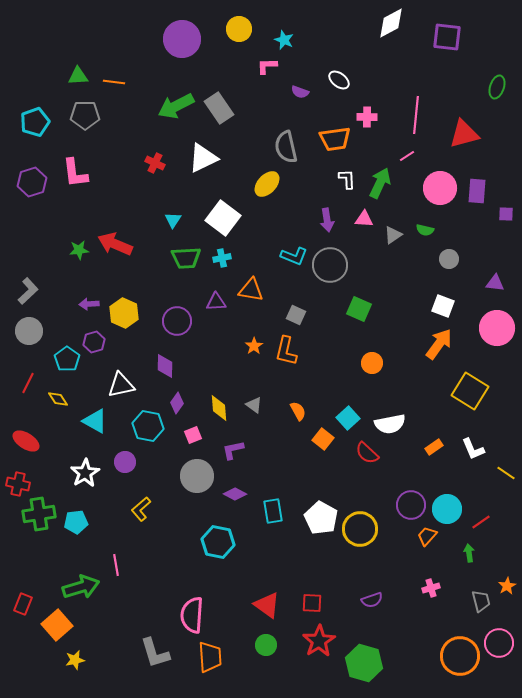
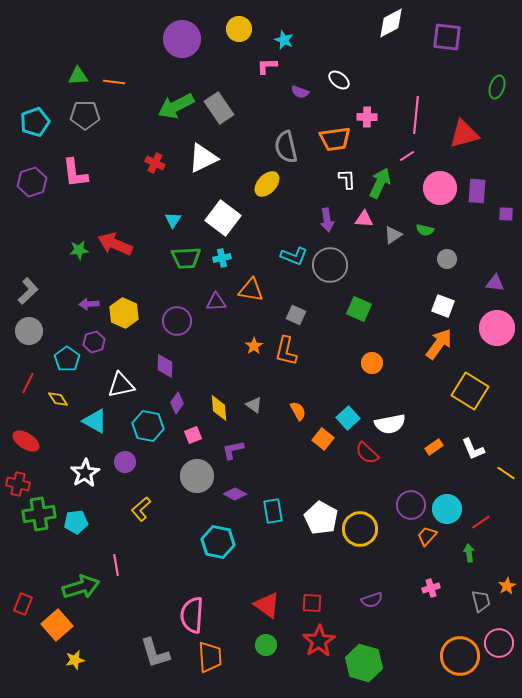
gray circle at (449, 259): moved 2 px left
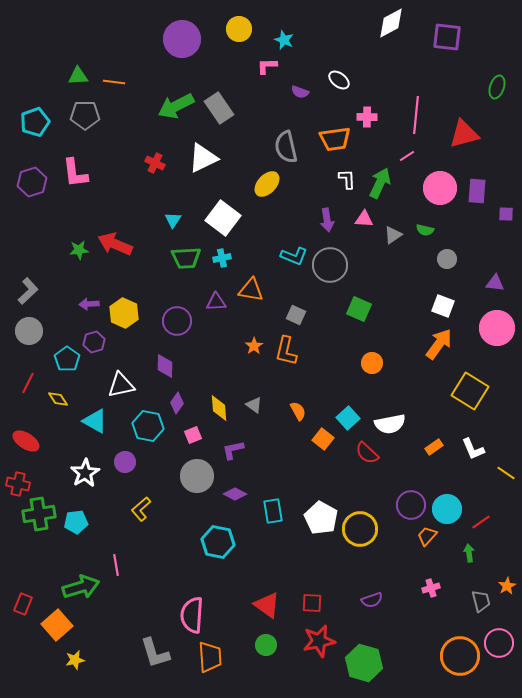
red star at (319, 641): rotated 20 degrees clockwise
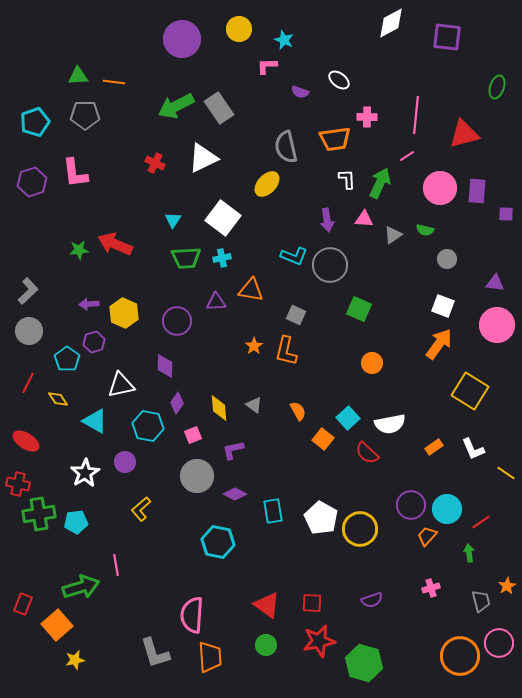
pink circle at (497, 328): moved 3 px up
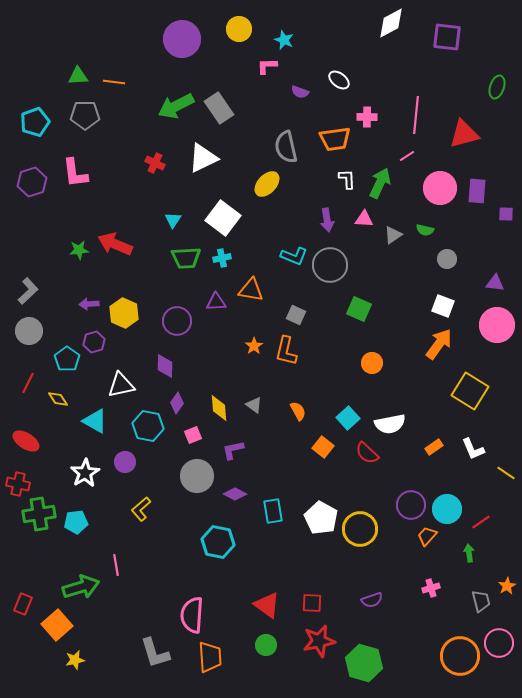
orange square at (323, 439): moved 8 px down
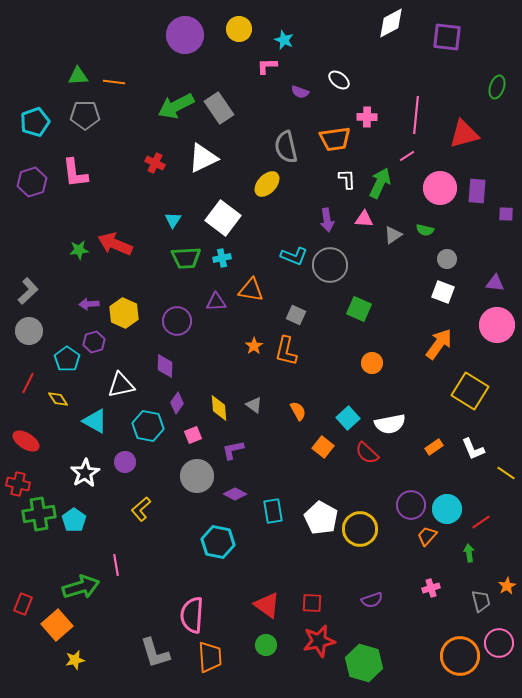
purple circle at (182, 39): moved 3 px right, 4 px up
white square at (443, 306): moved 14 px up
cyan pentagon at (76, 522): moved 2 px left, 2 px up; rotated 30 degrees counterclockwise
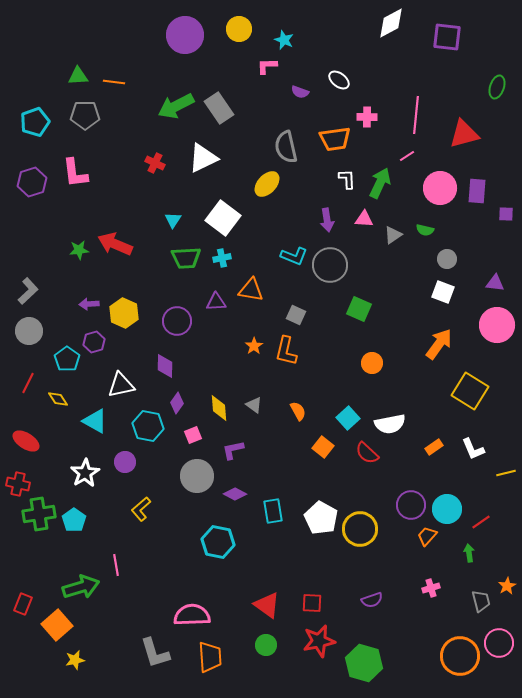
yellow line at (506, 473): rotated 48 degrees counterclockwise
pink semicircle at (192, 615): rotated 84 degrees clockwise
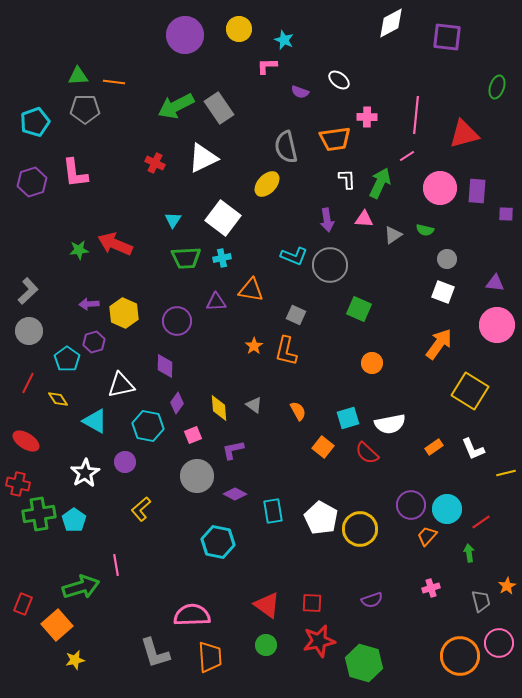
gray pentagon at (85, 115): moved 6 px up
cyan square at (348, 418): rotated 25 degrees clockwise
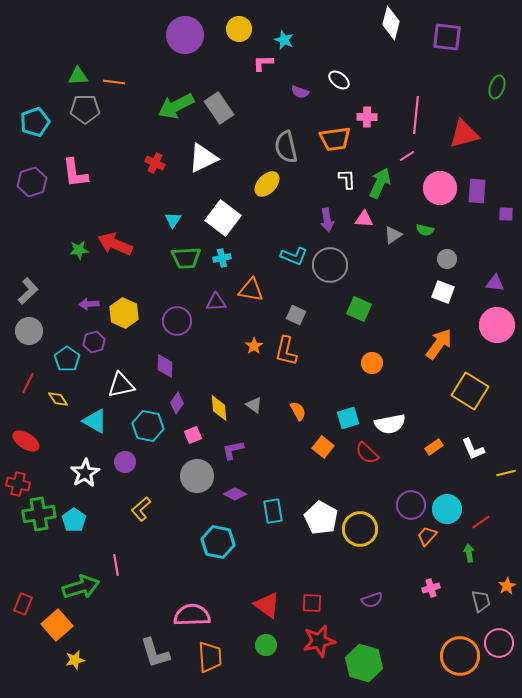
white diamond at (391, 23): rotated 48 degrees counterclockwise
pink L-shape at (267, 66): moved 4 px left, 3 px up
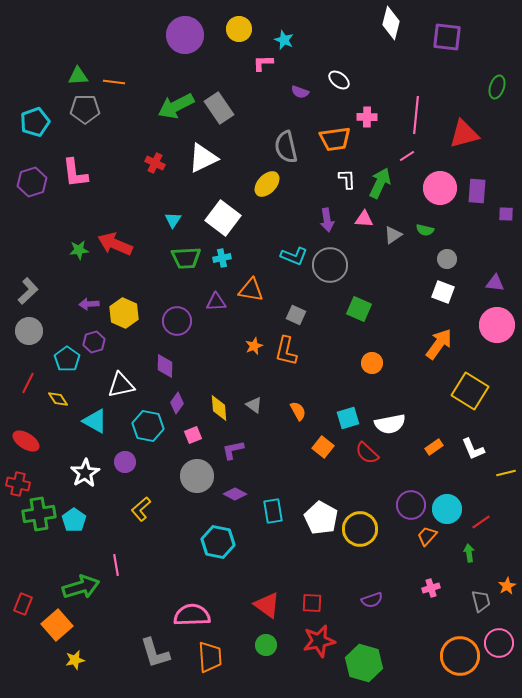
orange star at (254, 346): rotated 12 degrees clockwise
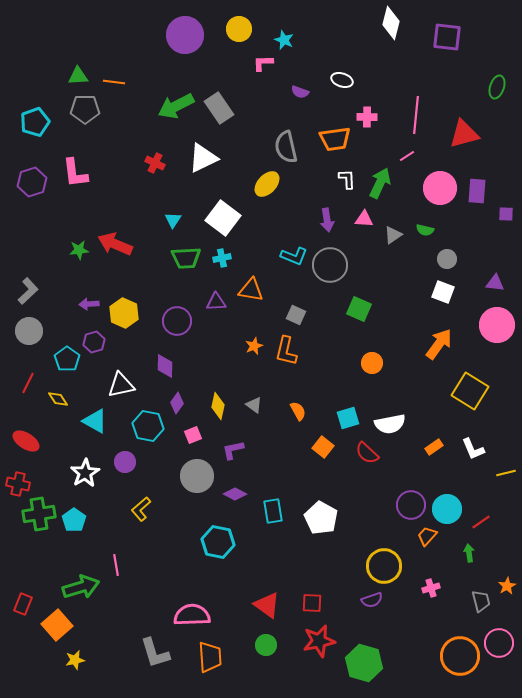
white ellipse at (339, 80): moved 3 px right; rotated 20 degrees counterclockwise
yellow diamond at (219, 408): moved 1 px left, 2 px up; rotated 16 degrees clockwise
yellow circle at (360, 529): moved 24 px right, 37 px down
